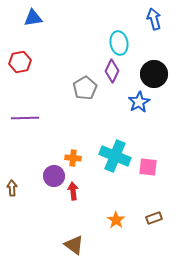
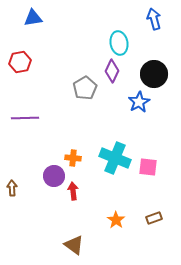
cyan cross: moved 2 px down
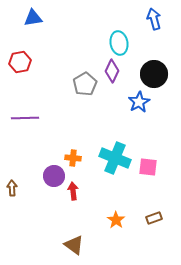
gray pentagon: moved 4 px up
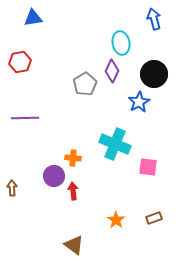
cyan ellipse: moved 2 px right
cyan cross: moved 14 px up
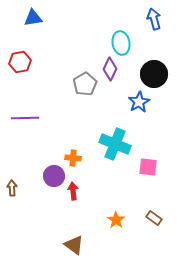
purple diamond: moved 2 px left, 2 px up
brown rectangle: rotated 56 degrees clockwise
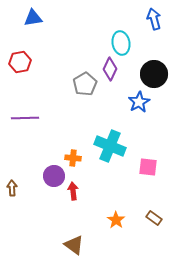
cyan cross: moved 5 px left, 2 px down
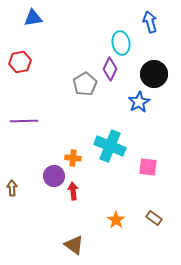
blue arrow: moved 4 px left, 3 px down
purple line: moved 1 px left, 3 px down
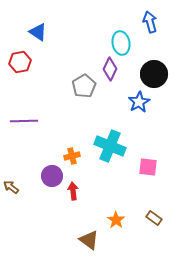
blue triangle: moved 5 px right, 14 px down; rotated 42 degrees clockwise
gray pentagon: moved 1 px left, 2 px down
orange cross: moved 1 px left, 2 px up; rotated 21 degrees counterclockwise
purple circle: moved 2 px left
brown arrow: moved 1 px left, 1 px up; rotated 49 degrees counterclockwise
brown triangle: moved 15 px right, 5 px up
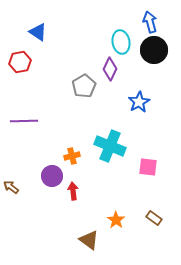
cyan ellipse: moved 1 px up
black circle: moved 24 px up
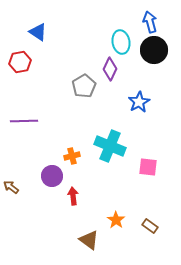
red arrow: moved 5 px down
brown rectangle: moved 4 px left, 8 px down
